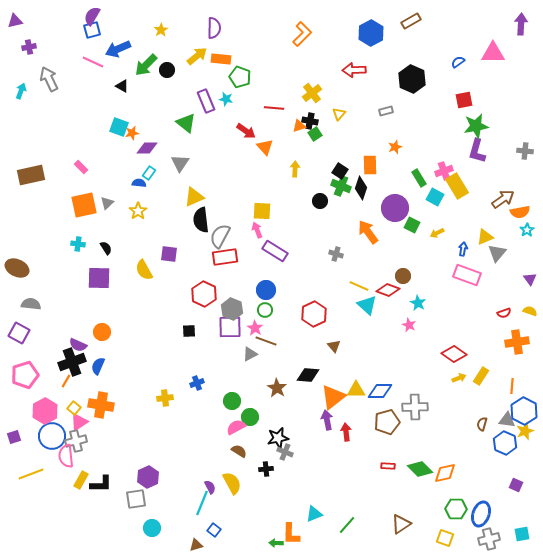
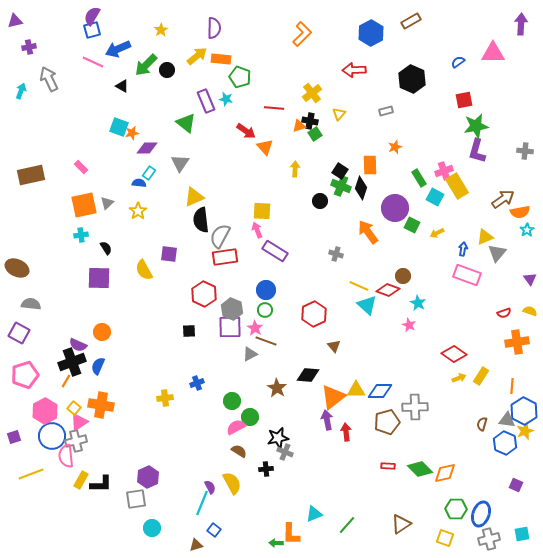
cyan cross at (78, 244): moved 3 px right, 9 px up; rotated 16 degrees counterclockwise
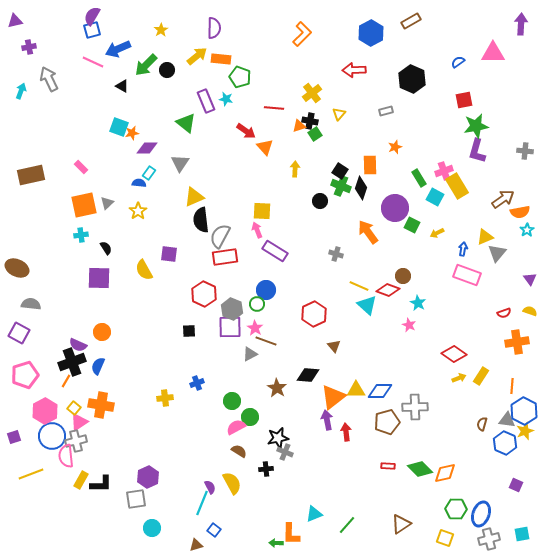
green circle at (265, 310): moved 8 px left, 6 px up
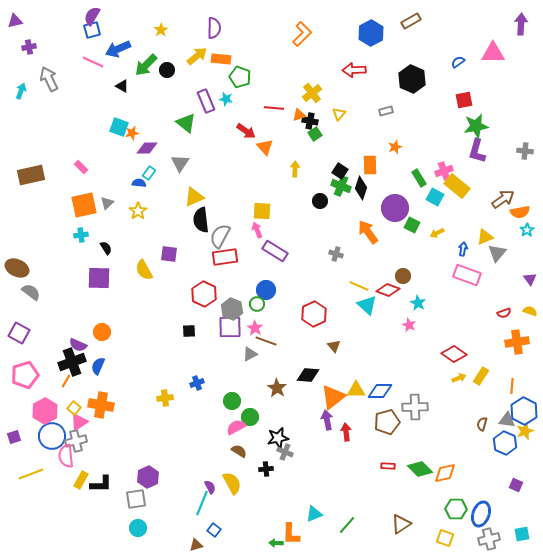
orange triangle at (299, 126): moved 11 px up
yellow rectangle at (457, 186): rotated 20 degrees counterclockwise
gray semicircle at (31, 304): moved 12 px up; rotated 30 degrees clockwise
cyan circle at (152, 528): moved 14 px left
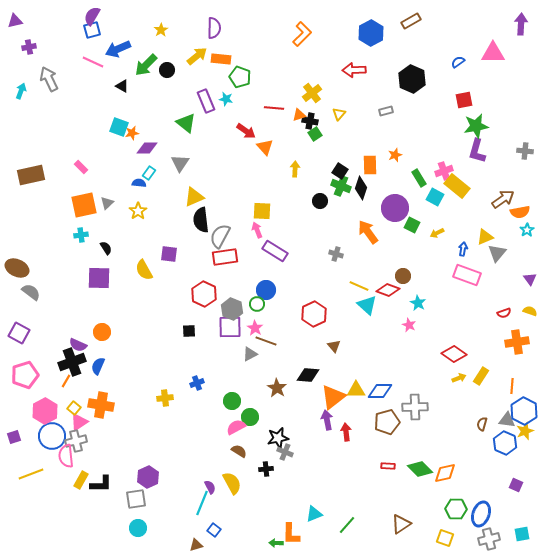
orange star at (395, 147): moved 8 px down
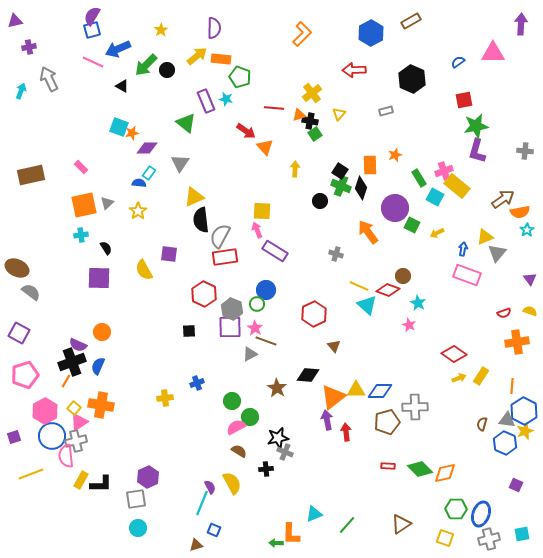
blue square at (214, 530): rotated 16 degrees counterclockwise
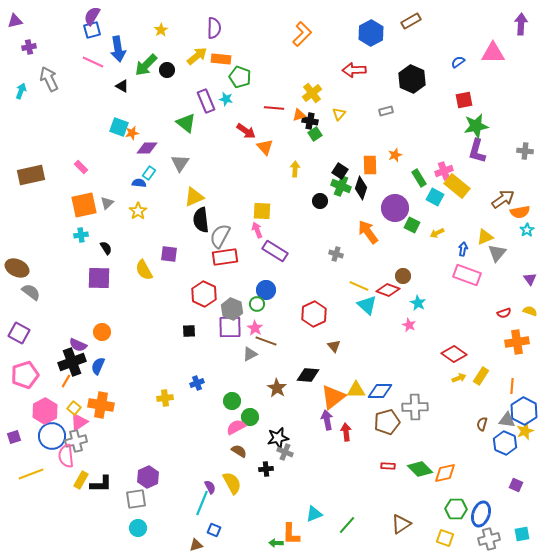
blue arrow at (118, 49): rotated 75 degrees counterclockwise
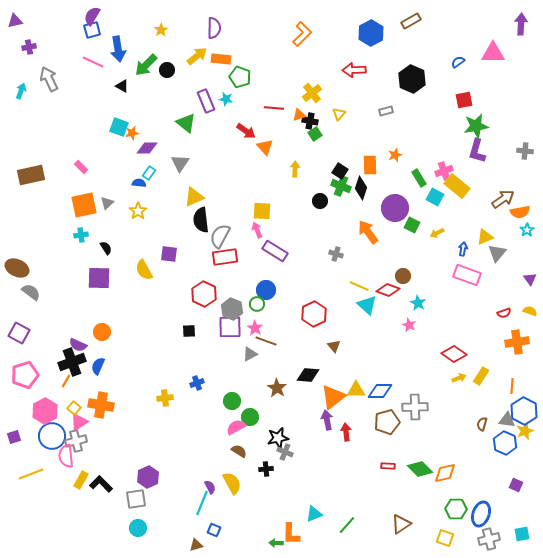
black L-shape at (101, 484): rotated 135 degrees counterclockwise
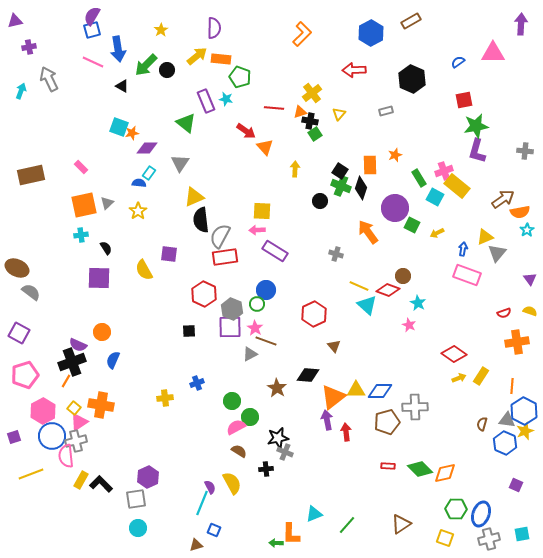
orange triangle at (299, 115): moved 1 px right, 3 px up
pink arrow at (257, 230): rotated 70 degrees counterclockwise
blue semicircle at (98, 366): moved 15 px right, 6 px up
pink hexagon at (45, 411): moved 2 px left
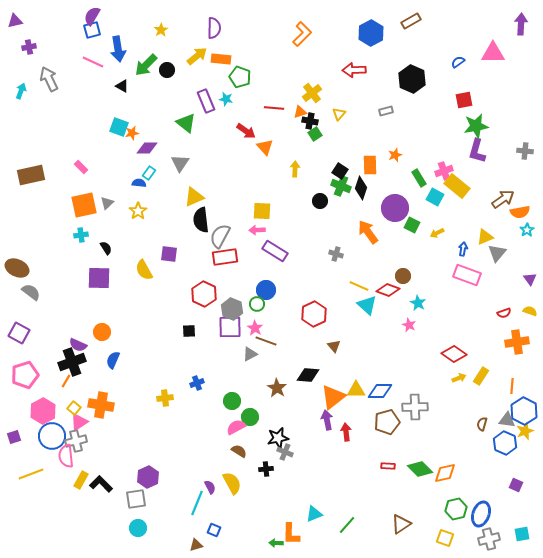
cyan line at (202, 503): moved 5 px left
green hexagon at (456, 509): rotated 15 degrees counterclockwise
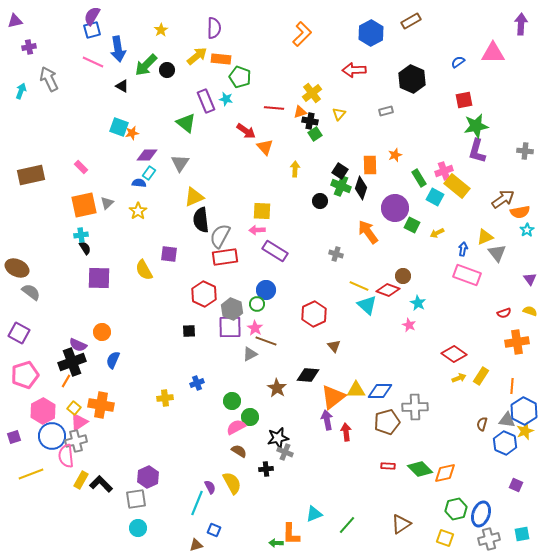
purple diamond at (147, 148): moved 7 px down
black semicircle at (106, 248): moved 21 px left
gray triangle at (497, 253): rotated 18 degrees counterclockwise
